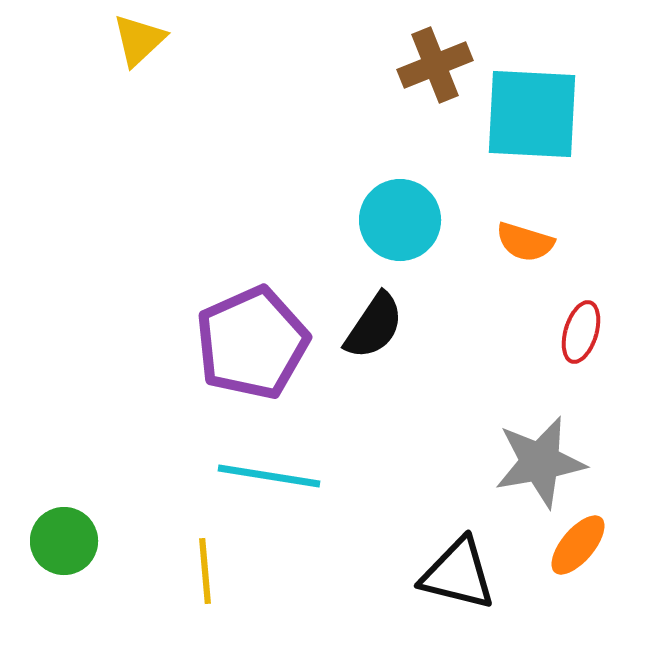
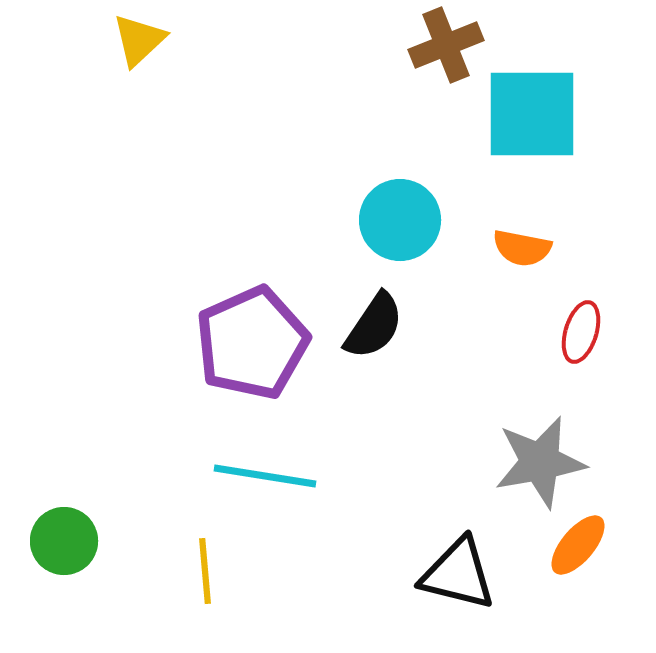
brown cross: moved 11 px right, 20 px up
cyan square: rotated 3 degrees counterclockwise
orange semicircle: moved 3 px left, 6 px down; rotated 6 degrees counterclockwise
cyan line: moved 4 px left
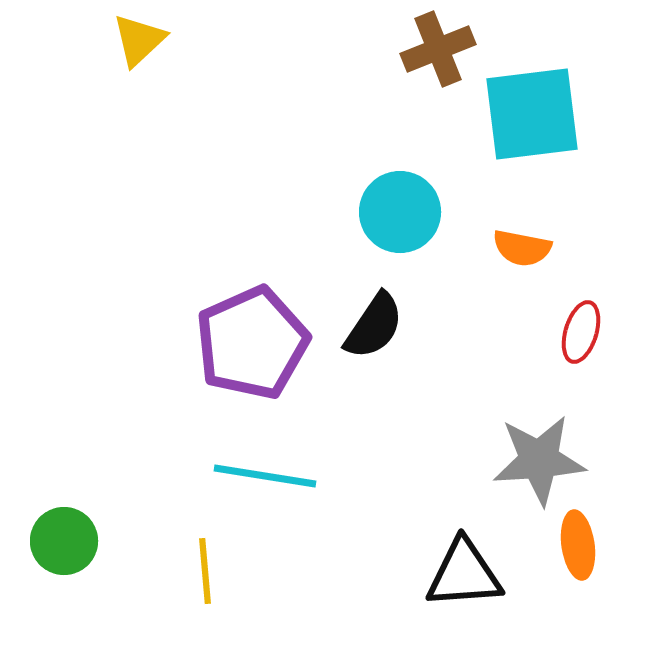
brown cross: moved 8 px left, 4 px down
cyan square: rotated 7 degrees counterclockwise
cyan circle: moved 8 px up
gray star: moved 1 px left, 2 px up; rotated 6 degrees clockwise
orange ellipse: rotated 48 degrees counterclockwise
black triangle: moved 6 px right; rotated 18 degrees counterclockwise
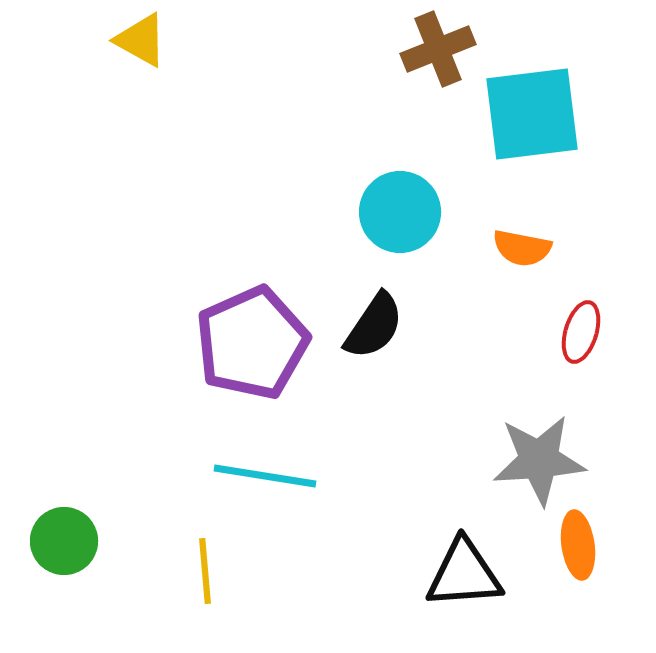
yellow triangle: moved 2 px right; rotated 48 degrees counterclockwise
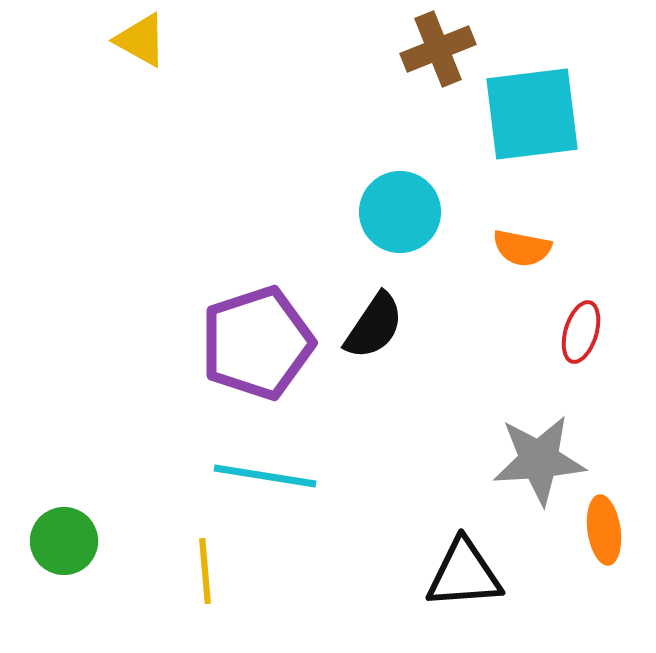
purple pentagon: moved 5 px right; rotated 6 degrees clockwise
orange ellipse: moved 26 px right, 15 px up
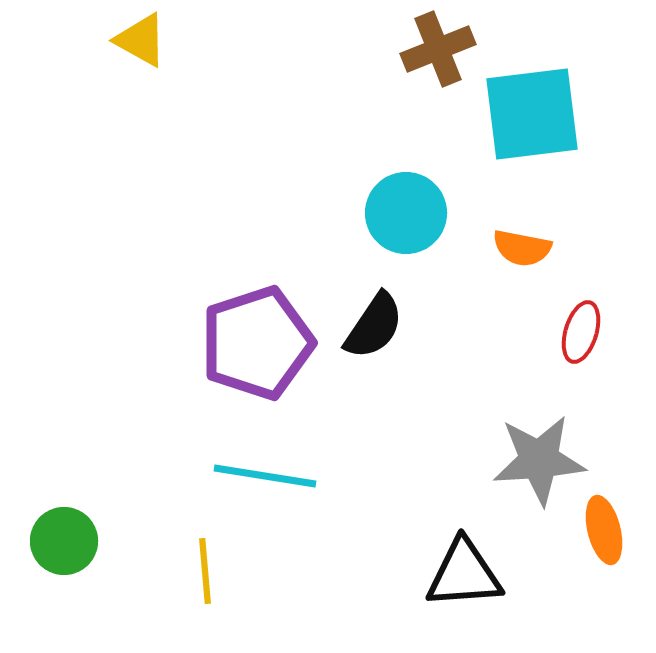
cyan circle: moved 6 px right, 1 px down
orange ellipse: rotated 6 degrees counterclockwise
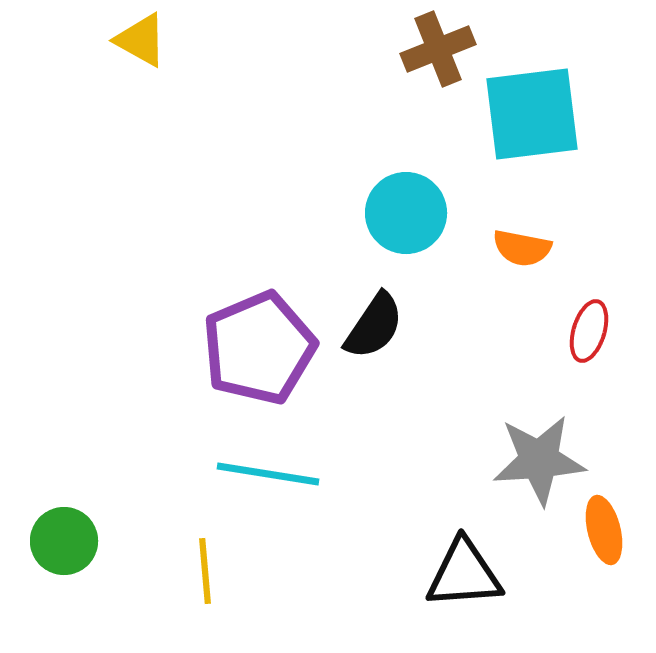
red ellipse: moved 8 px right, 1 px up
purple pentagon: moved 2 px right, 5 px down; rotated 5 degrees counterclockwise
cyan line: moved 3 px right, 2 px up
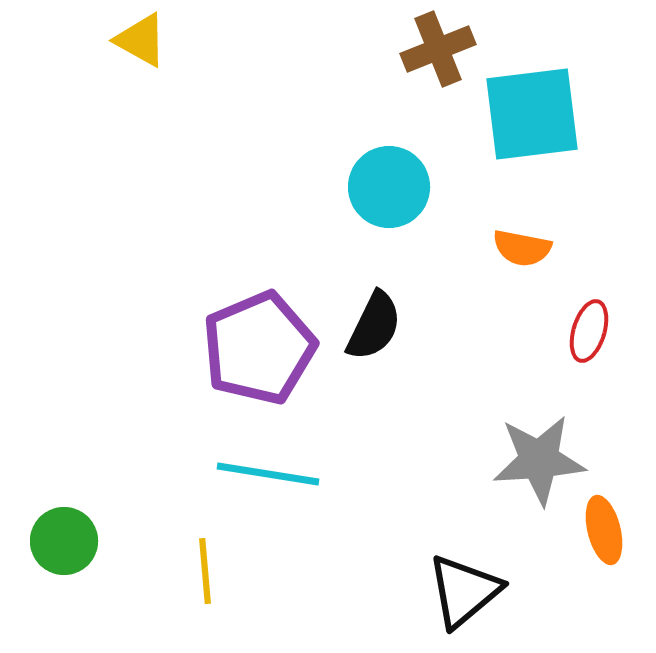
cyan circle: moved 17 px left, 26 px up
black semicircle: rotated 8 degrees counterclockwise
black triangle: moved 17 px down; rotated 36 degrees counterclockwise
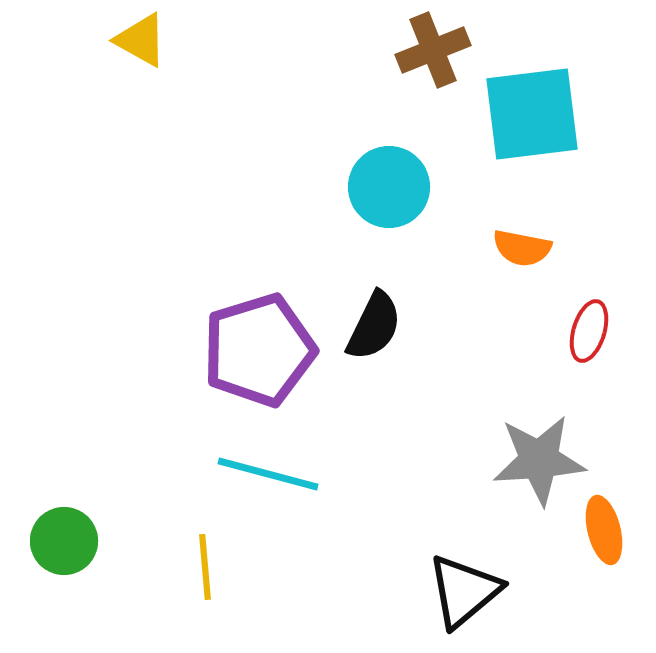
brown cross: moved 5 px left, 1 px down
purple pentagon: moved 2 px down; rotated 6 degrees clockwise
cyan line: rotated 6 degrees clockwise
yellow line: moved 4 px up
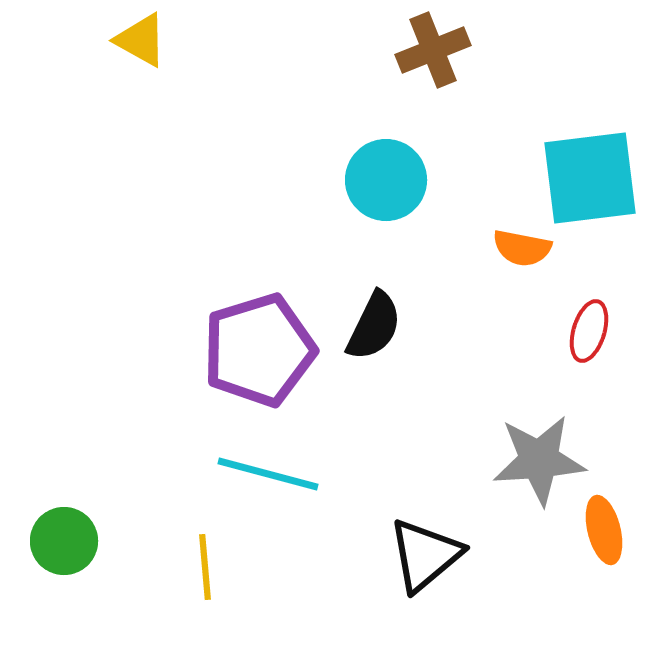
cyan square: moved 58 px right, 64 px down
cyan circle: moved 3 px left, 7 px up
black triangle: moved 39 px left, 36 px up
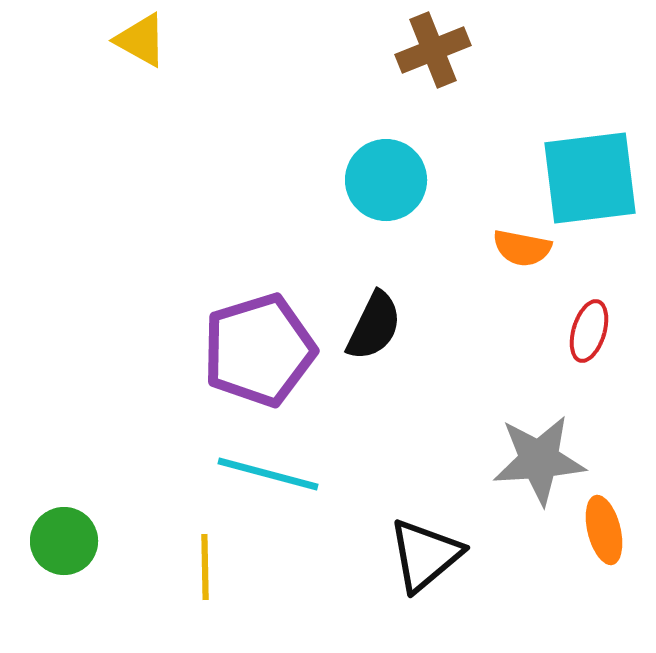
yellow line: rotated 4 degrees clockwise
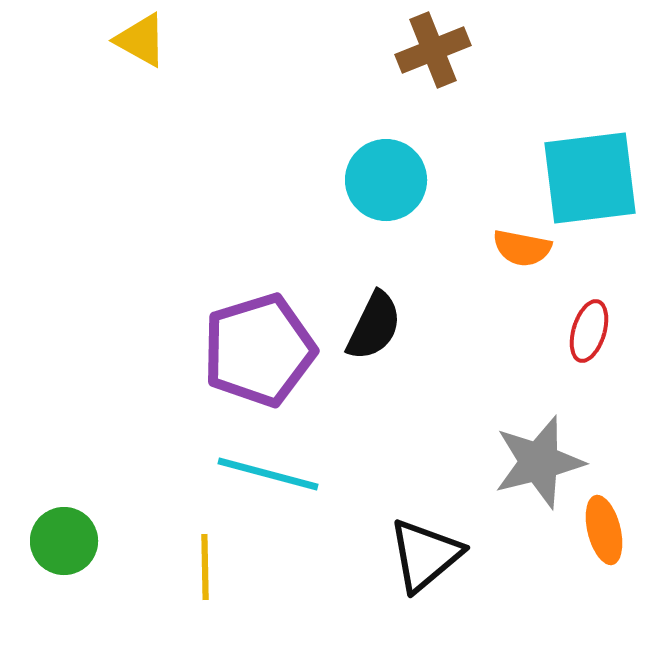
gray star: moved 2 px down; rotated 10 degrees counterclockwise
